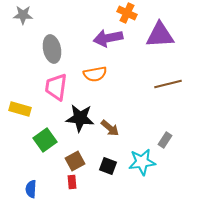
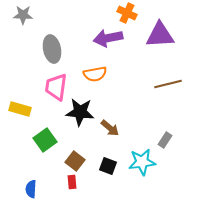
black star: moved 6 px up
brown square: rotated 24 degrees counterclockwise
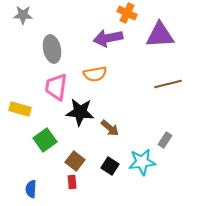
black square: moved 2 px right; rotated 12 degrees clockwise
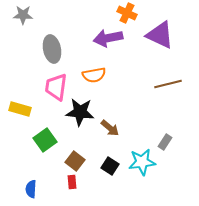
purple triangle: rotated 28 degrees clockwise
orange semicircle: moved 1 px left, 1 px down
gray rectangle: moved 2 px down
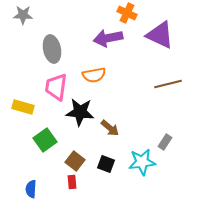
yellow rectangle: moved 3 px right, 2 px up
black square: moved 4 px left, 2 px up; rotated 12 degrees counterclockwise
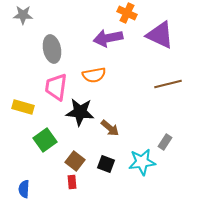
blue semicircle: moved 7 px left
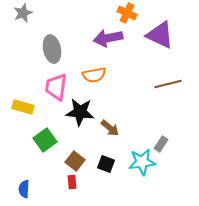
gray star: moved 2 px up; rotated 24 degrees counterclockwise
gray rectangle: moved 4 px left, 2 px down
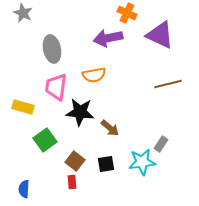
gray star: rotated 24 degrees counterclockwise
black square: rotated 30 degrees counterclockwise
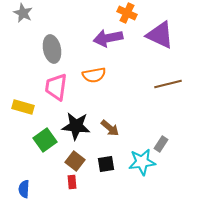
black star: moved 4 px left, 14 px down
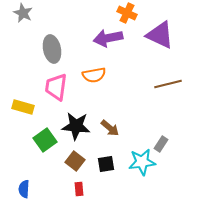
red rectangle: moved 7 px right, 7 px down
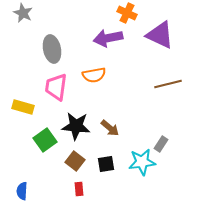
blue semicircle: moved 2 px left, 2 px down
